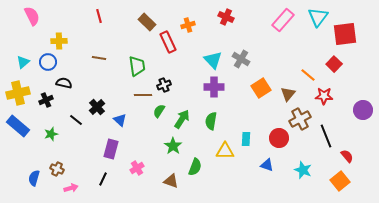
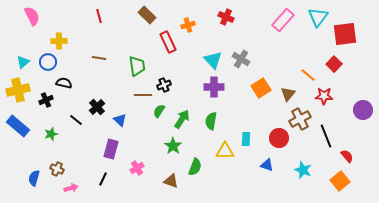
brown rectangle at (147, 22): moved 7 px up
yellow cross at (18, 93): moved 3 px up
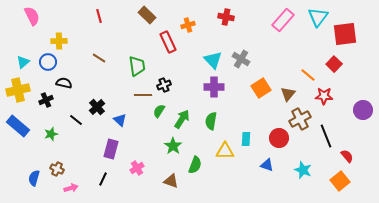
red cross at (226, 17): rotated 14 degrees counterclockwise
brown line at (99, 58): rotated 24 degrees clockwise
green semicircle at (195, 167): moved 2 px up
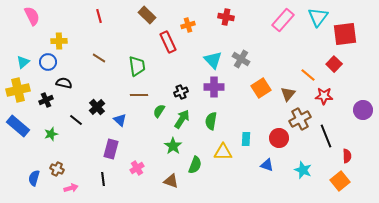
black cross at (164, 85): moved 17 px right, 7 px down
brown line at (143, 95): moved 4 px left
yellow triangle at (225, 151): moved 2 px left, 1 px down
red semicircle at (347, 156): rotated 40 degrees clockwise
black line at (103, 179): rotated 32 degrees counterclockwise
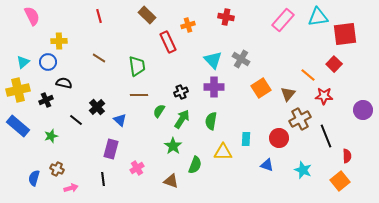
cyan triangle at (318, 17): rotated 45 degrees clockwise
green star at (51, 134): moved 2 px down
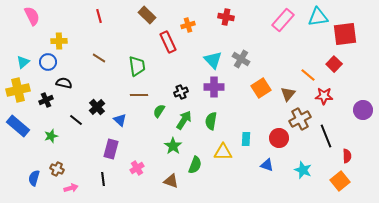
green arrow at (182, 119): moved 2 px right, 1 px down
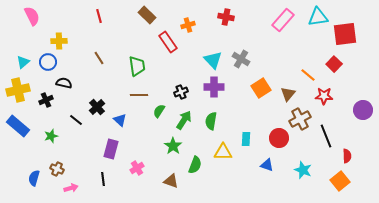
red rectangle at (168, 42): rotated 10 degrees counterclockwise
brown line at (99, 58): rotated 24 degrees clockwise
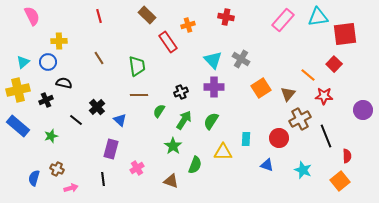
green semicircle at (211, 121): rotated 24 degrees clockwise
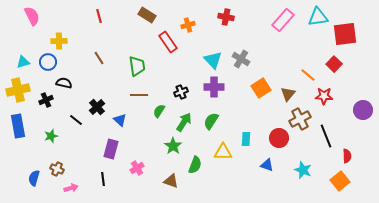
brown rectangle at (147, 15): rotated 12 degrees counterclockwise
cyan triangle at (23, 62): rotated 24 degrees clockwise
green arrow at (184, 120): moved 2 px down
blue rectangle at (18, 126): rotated 40 degrees clockwise
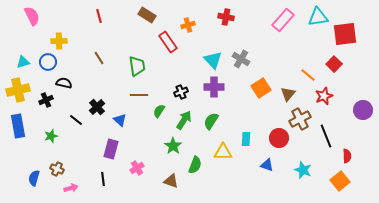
red star at (324, 96): rotated 24 degrees counterclockwise
green arrow at (184, 122): moved 2 px up
